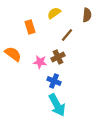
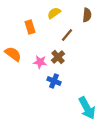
brown cross: rotated 16 degrees counterclockwise
cyan arrow: moved 30 px right, 3 px down
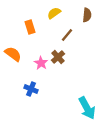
pink star: moved 1 px right, 1 px down; rotated 24 degrees clockwise
blue cross: moved 23 px left, 8 px down
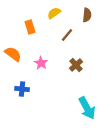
brown cross: moved 18 px right, 8 px down
blue cross: moved 9 px left; rotated 16 degrees counterclockwise
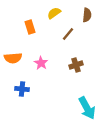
brown line: moved 1 px right, 1 px up
orange semicircle: moved 4 px down; rotated 138 degrees clockwise
brown cross: rotated 24 degrees clockwise
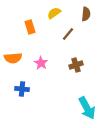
brown semicircle: moved 1 px left, 1 px up
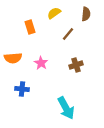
cyan arrow: moved 21 px left
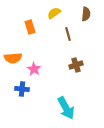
brown line: rotated 56 degrees counterclockwise
pink star: moved 7 px left, 6 px down
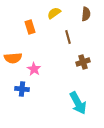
brown line: moved 3 px down
brown cross: moved 7 px right, 3 px up
cyan arrow: moved 12 px right, 5 px up
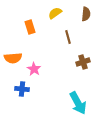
yellow semicircle: moved 1 px right
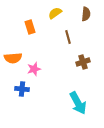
pink star: rotated 24 degrees clockwise
